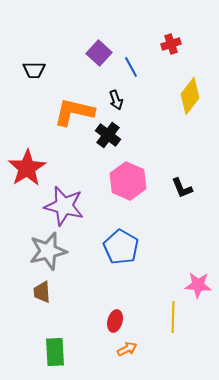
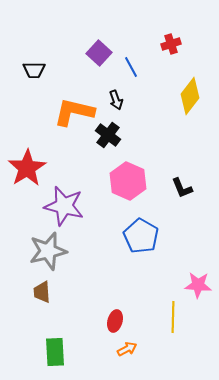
blue pentagon: moved 20 px right, 11 px up
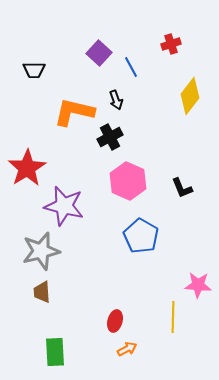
black cross: moved 2 px right, 2 px down; rotated 25 degrees clockwise
gray star: moved 7 px left
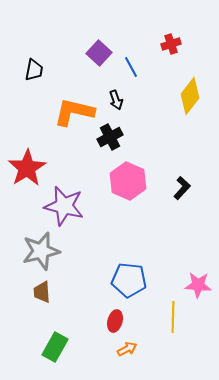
black trapezoid: rotated 80 degrees counterclockwise
black L-shape: rotated 115 degrees counterclockwise
blue pentagon: moved 12 px left, 44 px down; rotated 24 degrees counterclockwise
green rectangle: moved 5 px up; rotated 32 degrees clockwise
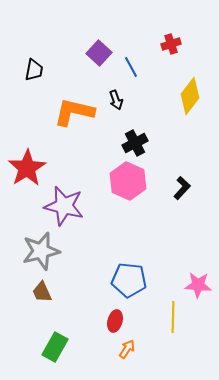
black cross: moved 25 px right, 6 px down
brown trapezoid: rotated 20 degrees counterclockwise
orange arrow: rotated 30 degrees counterclockwise
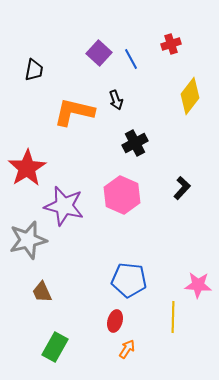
blue line: moved 8 px up
pink hexagon: moved 6 px left, 14 px down
gray star: moved 13 px left, 11 px up
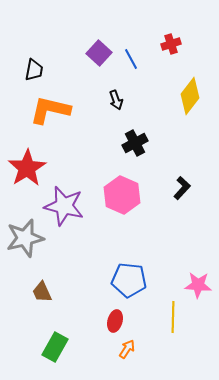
orange L-shape: moved 24 px left, 2 px up
gray star: moved 3 px left, 2 px up
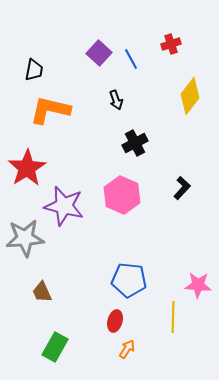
gray star: rotated 9 degrees clockwise
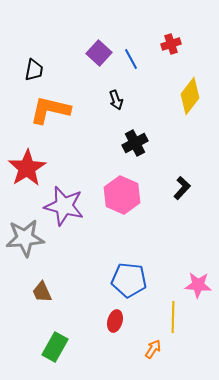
orange arrow: moved 26 px right
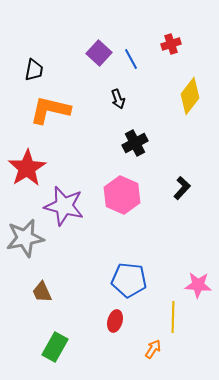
black arrow: moved 2 px right, 1 px up
gray star: rotated 6 degrees counterclockwise
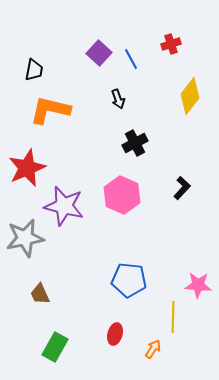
red star: rotated 9 degrees clockwise
brown trapezoid: moved 2 px left, 2 px down
red ellipse: moved 13 px down
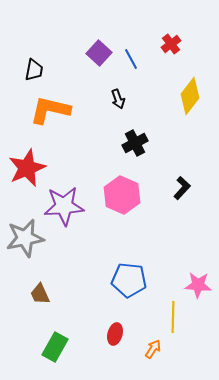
red cross: rotated 18 degrees counterclockwise
purple star: rotated 18 degrees counterclockwise
